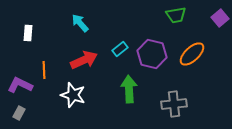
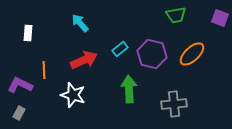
purple square: rotated 30 degrees counterclockwise
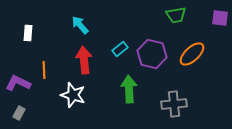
purple square: rotated 12 degrees counterclockwise
cyan arrow: moved 2 px down
red arrow: rotated 72 degrees counterclockwise
purple L-shape: moved 2 px left, 2 px up
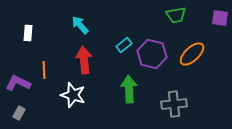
cyan rectangle: moved 4 px right, 4 px up
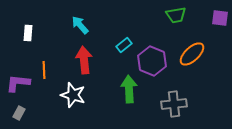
purple hexagon: moved 7 px down; rotated 8 degrees clockwise
purple L-shape: rotated 20 degrees counterclockwise
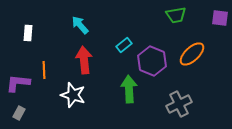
gray cross: moved 5 px right; rotated 20 degrees counterclockwise
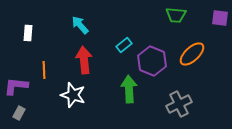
green trapezoid: rotated 15 degrees clockwise
purple L-shape: moved 2 px left, 3 px down
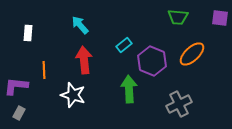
green trapezoid: moved 2 px right, 2 px down
